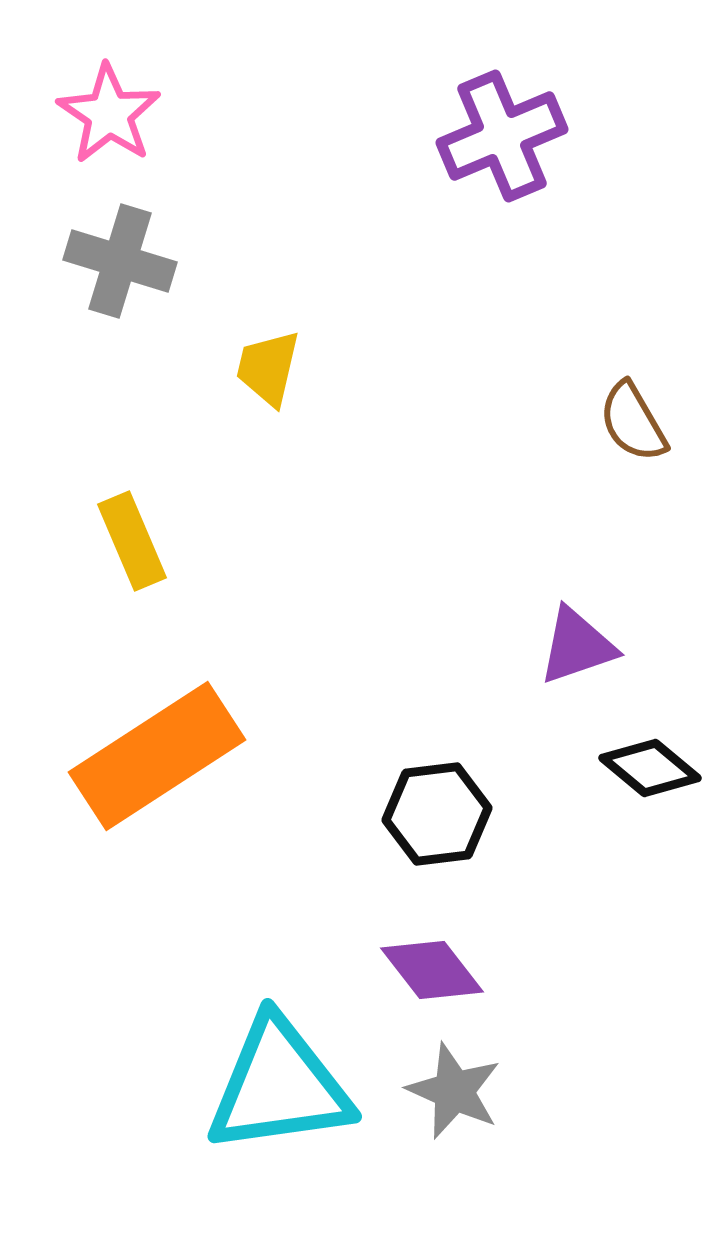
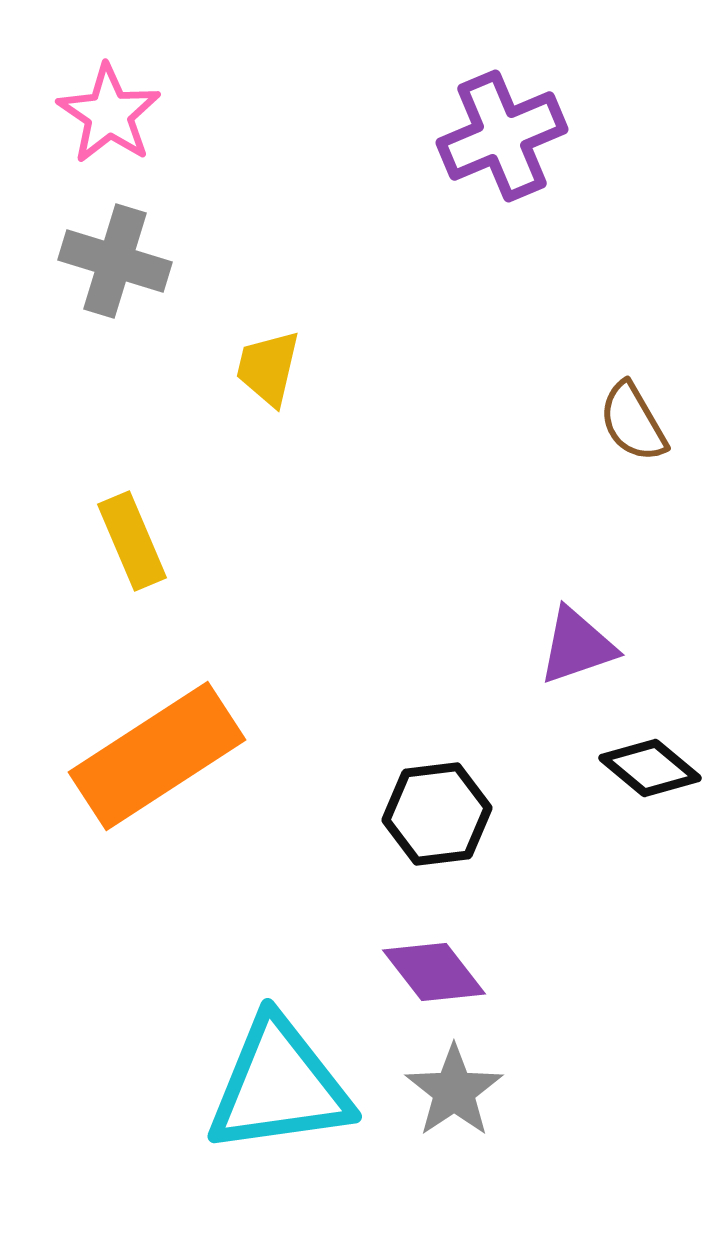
gray cross: moved 5 px left
purple diamond: moved 2 px right, 2 px down
gray star: rotated 14 degrees clockwise
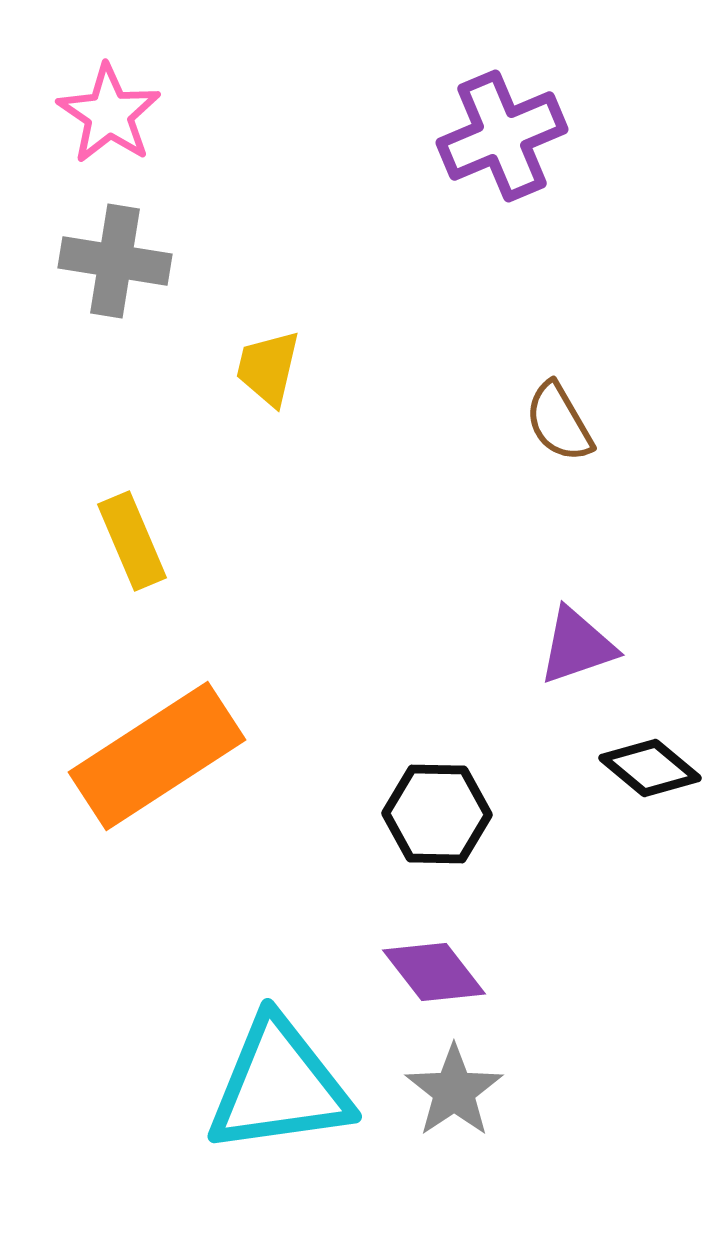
gray cross: rotated 8 degrees counterclockwise
brown semicircle: moved 74 px left
black hexagon: rotated 8 degrees clockwise
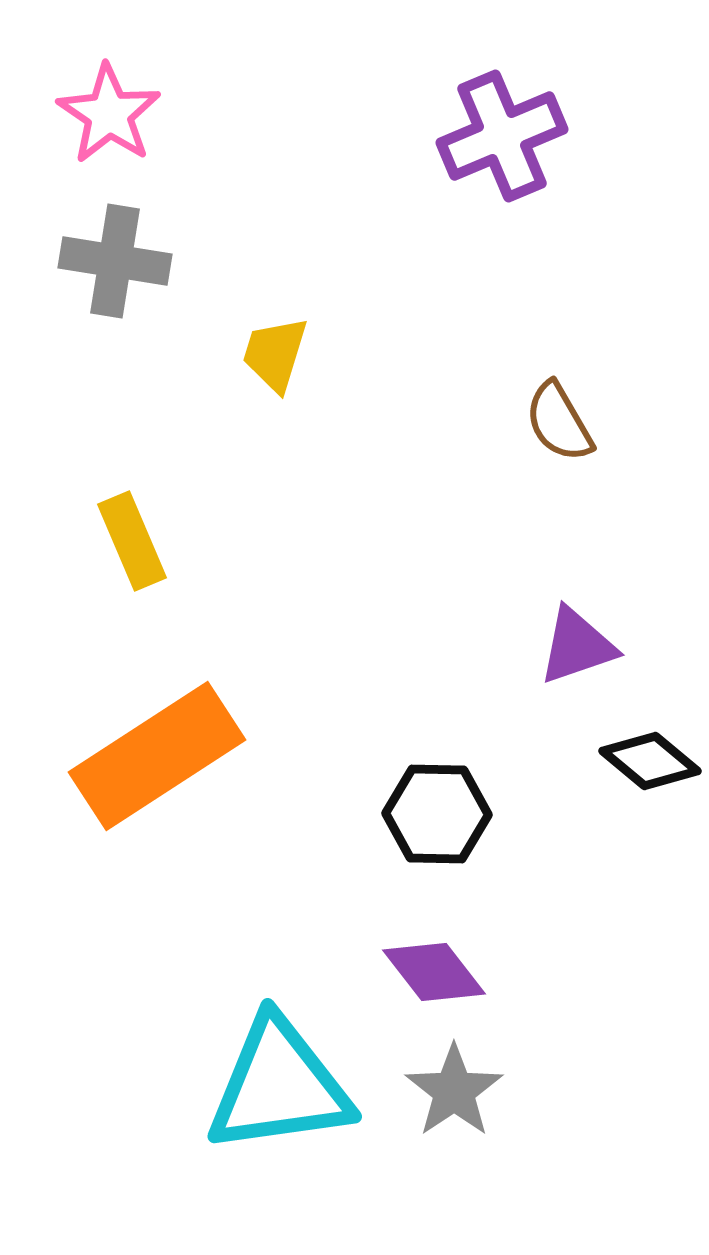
yellow trapezoid: moved 7 px right, 14 px up; rotated 4 degrees clockwise
black diamond: moved 7 px up
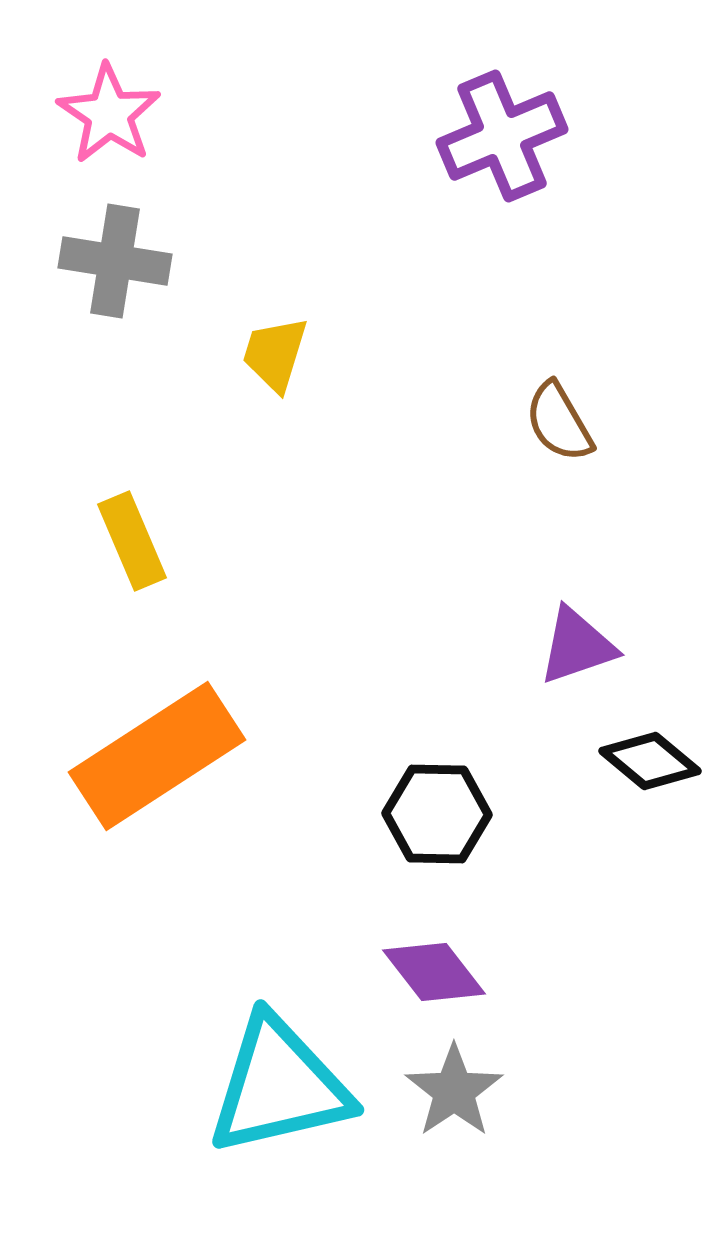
cyan triangle: rotated 5 degrees counterclockwise
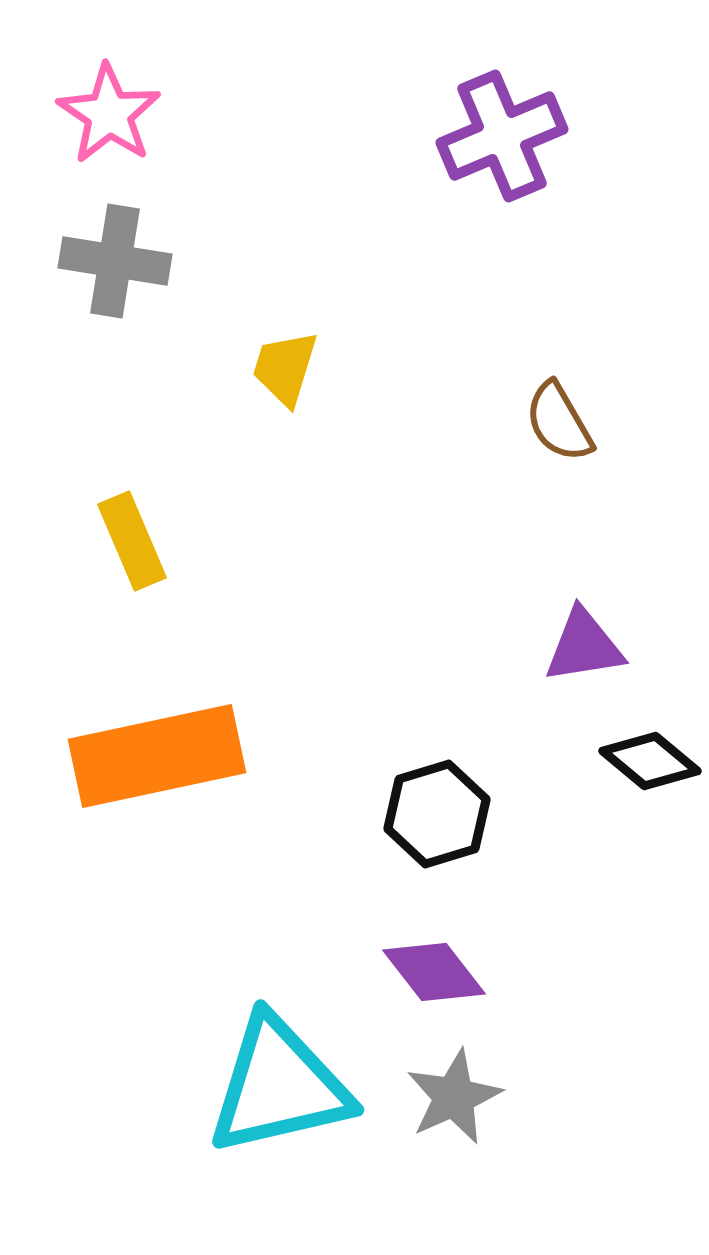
yellow trapezoid: moved 10 px right, 14 px down
purple triangle: moved 7 px right; rotated 10 degrees clockwise
orange rectangle: rotated 21 degrees clockwise
black hexagon: rotated 18 degrees counterclockwise
gray star: moved 6 px down; rotated 10 degrees clockwise
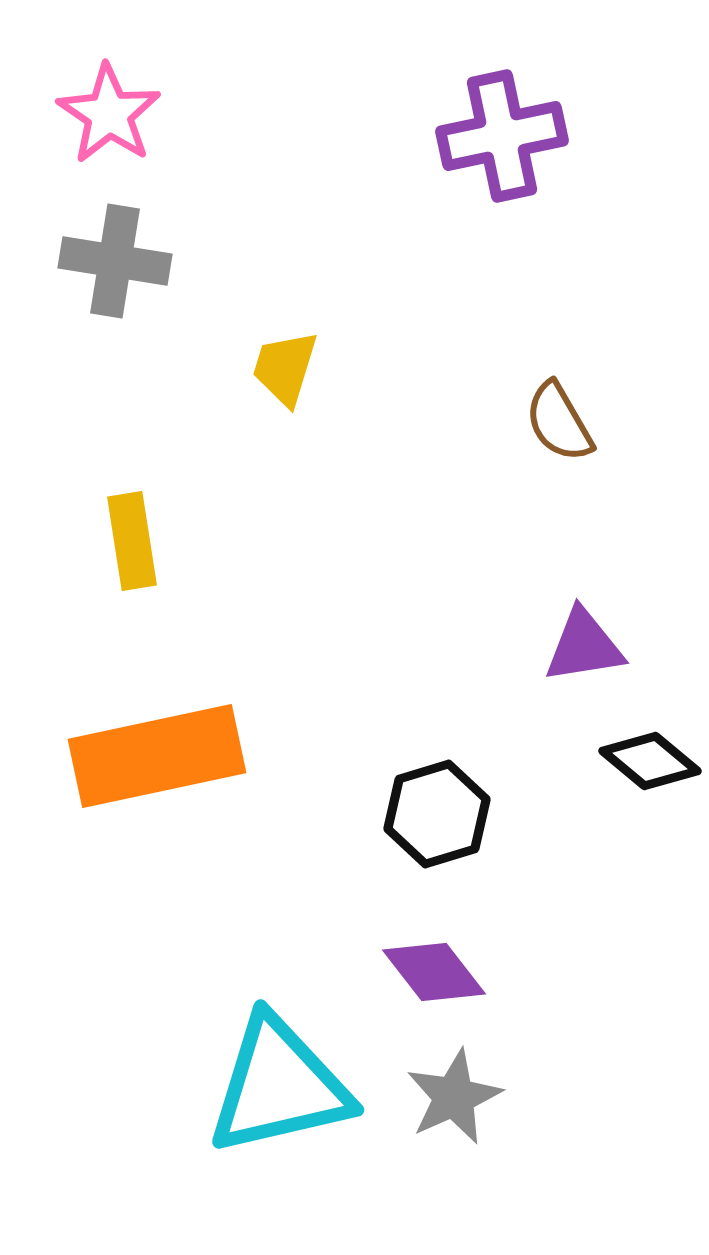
purple cross: rotated 11 degrees clockwise
yellow rectangle: rotated 14 degrees clockwise
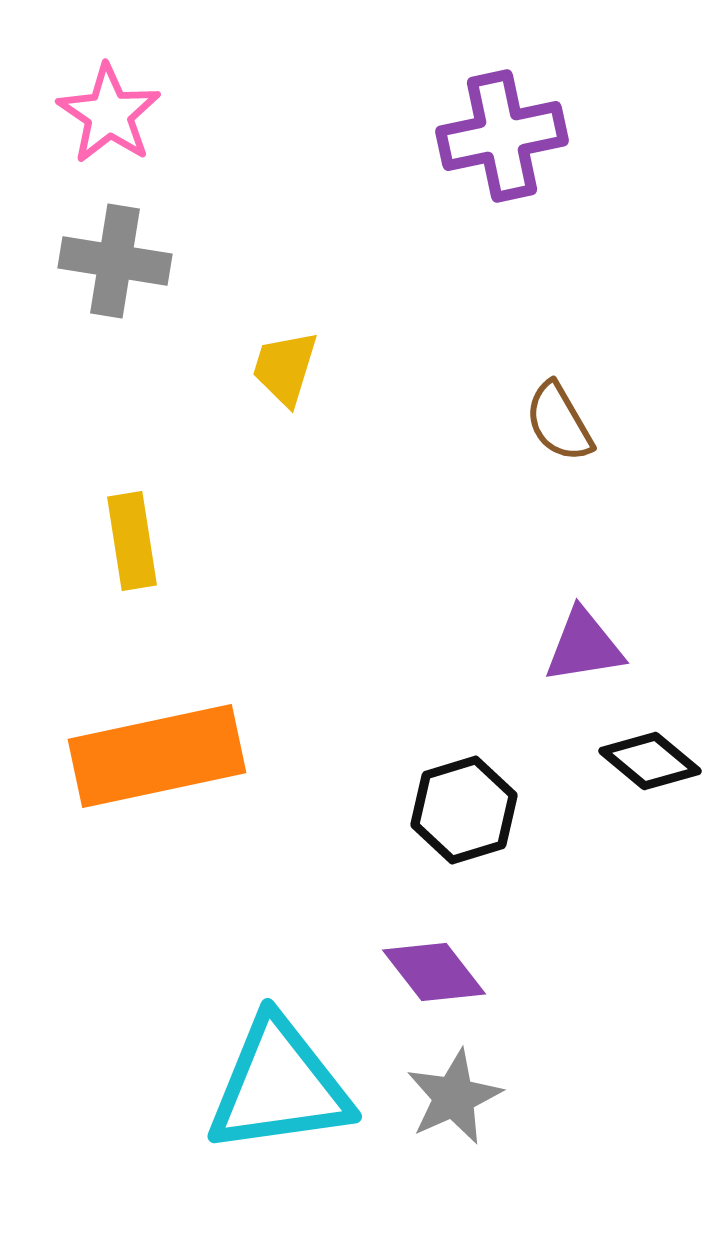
black hexagon: moved 27 px right, 4 px up
cyan triangle: rotated 5 degrees clockwise
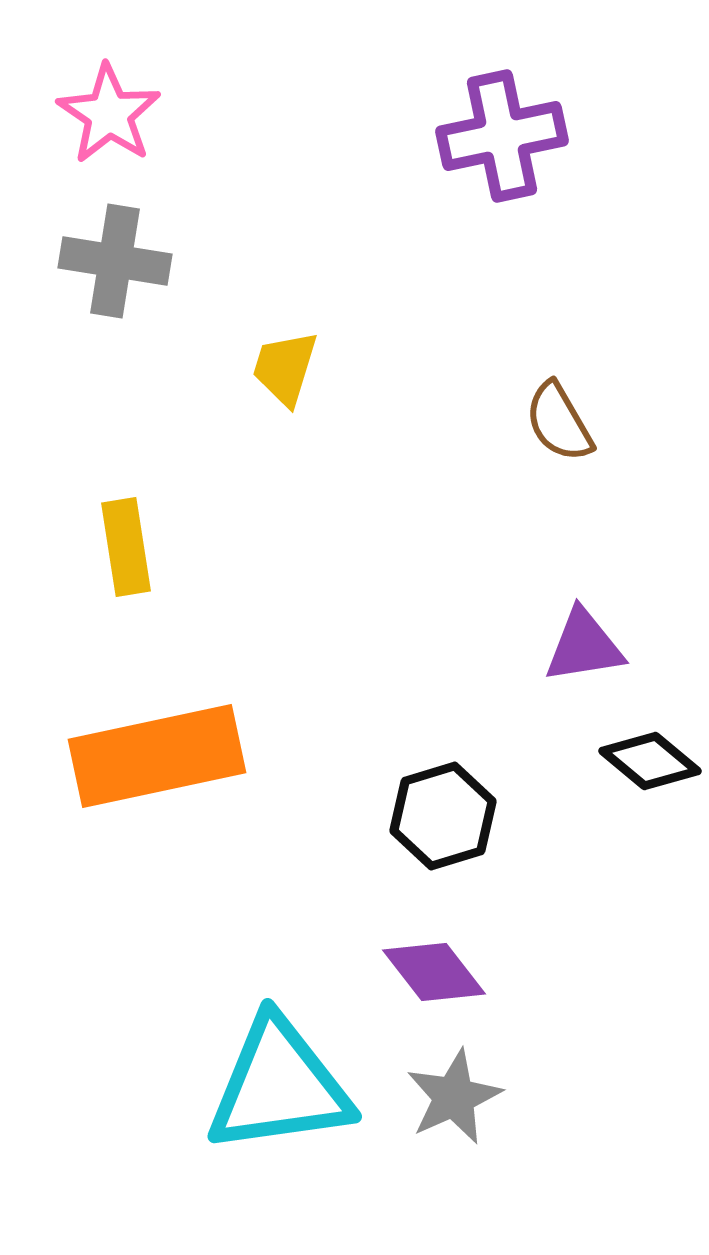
yellow rectangle: moved 6 px left, 6 px down
black hexagon: moved 21 px left, 6 px down
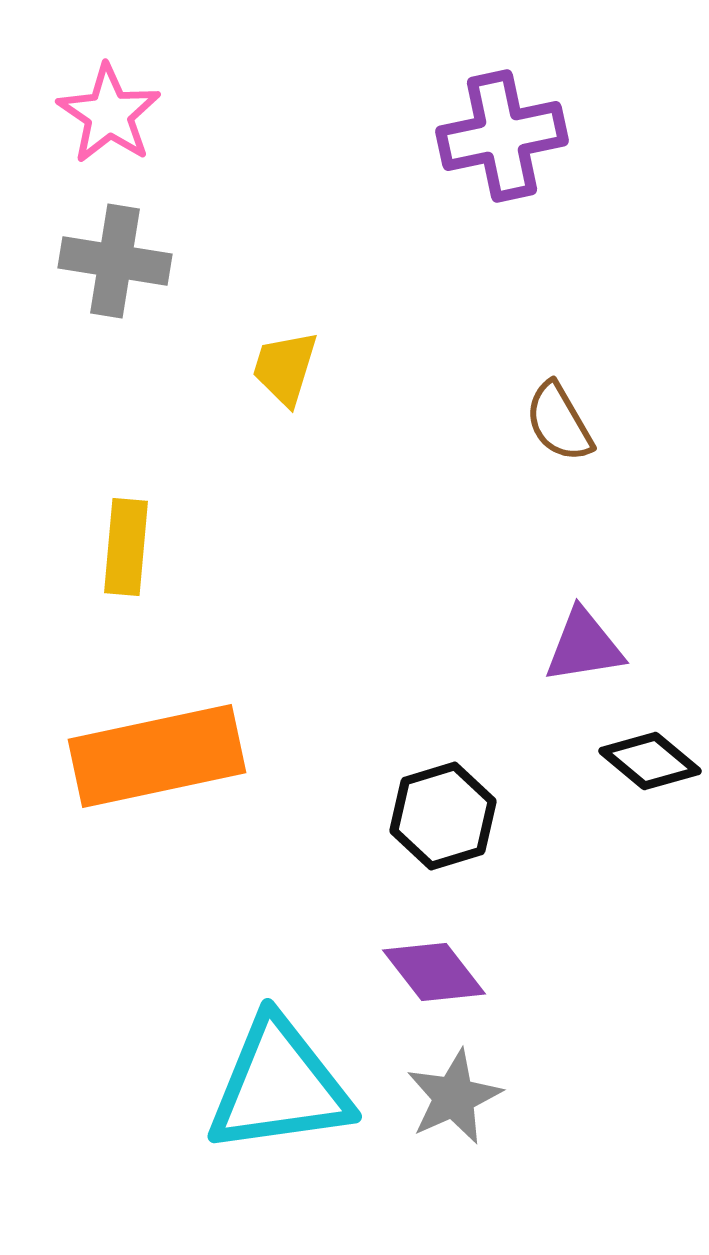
yellow rectangle: rotated 14 degrees clockwise
